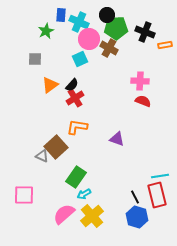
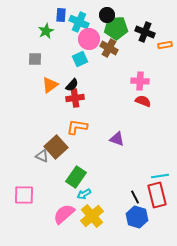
red cross: rotated 24 degrees clockwise
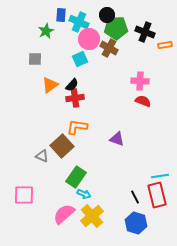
brown square: moved 6 px right, 1 px up
cyan arrow: rotated 128 degrees counterclockwise
blue hexagon: moved 1 px left, 6 px down
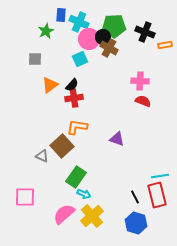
black circle: moved 4 px left, 22 px down
green pentagon: moved 2 px left, 2 px up
red cross: moved 1 px left
pink square: moved 1 px right, 2 px down
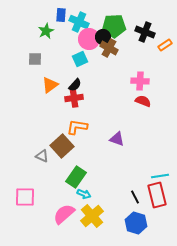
orange rectangle: rotated 24 degrees counterclockwise
black semicircle: moved 3 px right
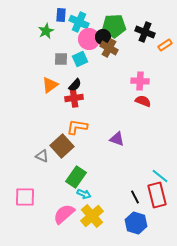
gray square: moved 26 px right
cyan line: rotated 48 degrees clockwise
